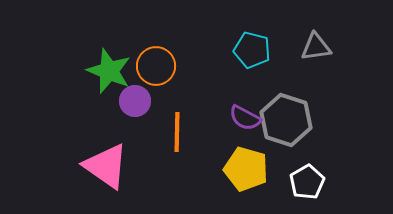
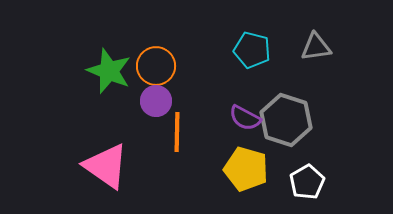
purple circle: moved 21 px right
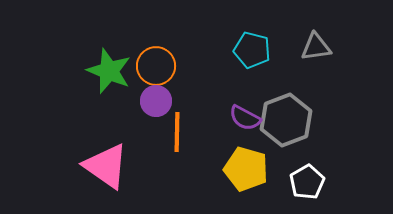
gray hexagon: rotated 21 degrees clockwise
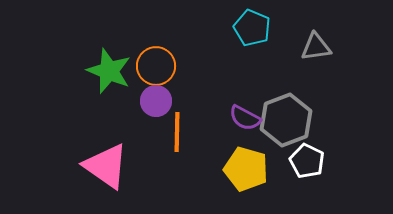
cyan pentagon: moved 22 px up; rotated 9 degrees clockwise
white pentagon: moved 21 px up; rotated 16 degrees counterclockwise
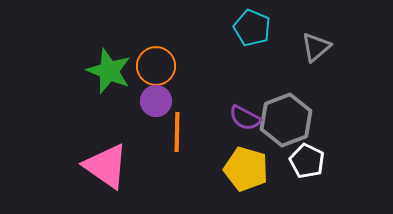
gray triangle: rotated 32 degrees counterclockwise
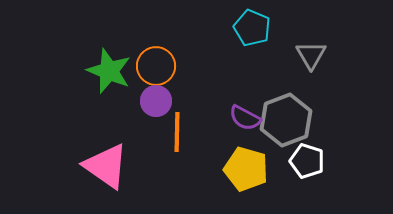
gray triangle: moved 5 px left, 8 px down; rotated 20 degrees counterclockwise
white pentagon: rotated 8 degrees counterclockwise
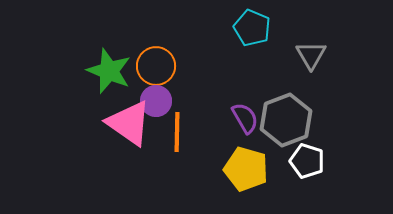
purple semicircle: rotated 148 degrees counterclockwise
pink triangle: moved 23 px right, 43 px up
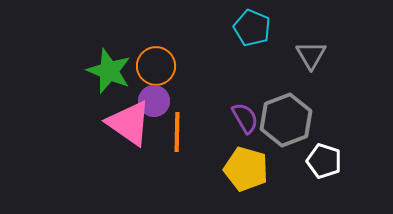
purple circle: moved 2 px left
white pentagon: moved 17 px right
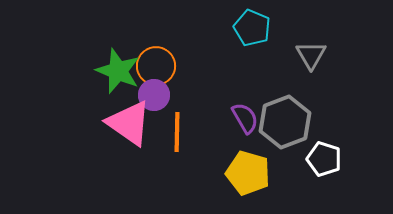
green star: moved 9 px right
purple circle: moved 6 px up
gray hexagon: moved 1 px left, 2 px down
white pentagon: moved 2 px up
yellow pentagon: moved 2 px right, 4 px down
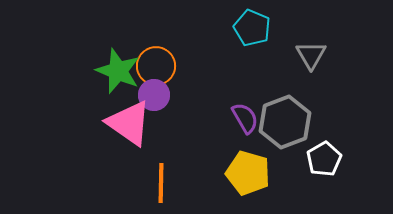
orange line: moved 16 px left, 51 px down
white pentagon: rotated 24 degrees clockwise
